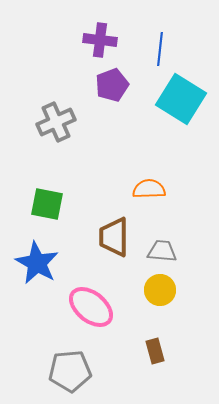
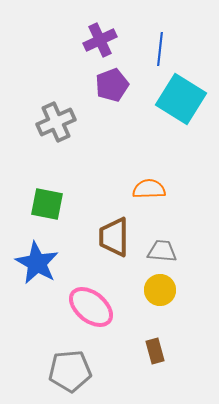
purple cross: rotated 32 degrees counterclockwise
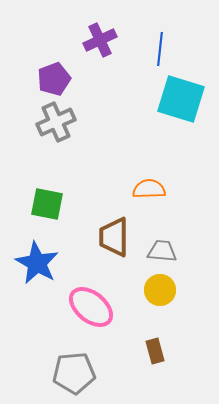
purple pentagon: moved 58 px left, 6 px up
cyan square: rotated 15 degrees counterclockwise
gray pentagon: moved 4 px right, 2 px down
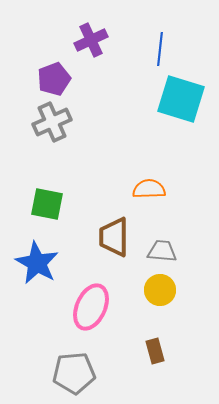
purple cross: moved 9 px left
gray cross: moved 4 px left
pink ellipse: rotated 75 degrees clockwise
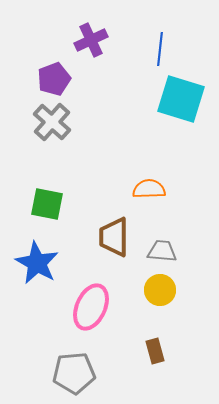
gray cross: rotated 24 degrees counterclockwise
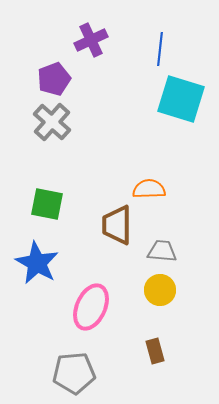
brown trapezoid: moved 3 px right, 12 px up
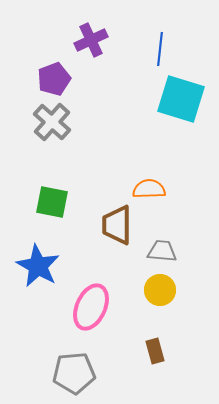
green square: moved 5 px right, 2 px up
blue star: moved 1 px right, 3 px down
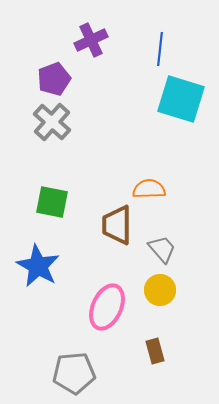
gray trapezoid: moved 2 px up; rotated 44 degrees clockwise
pink ellipse: moved 16 px right
